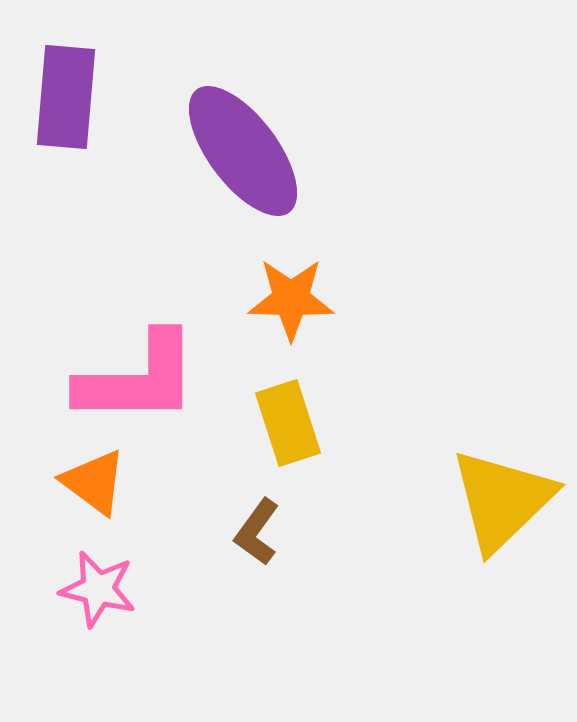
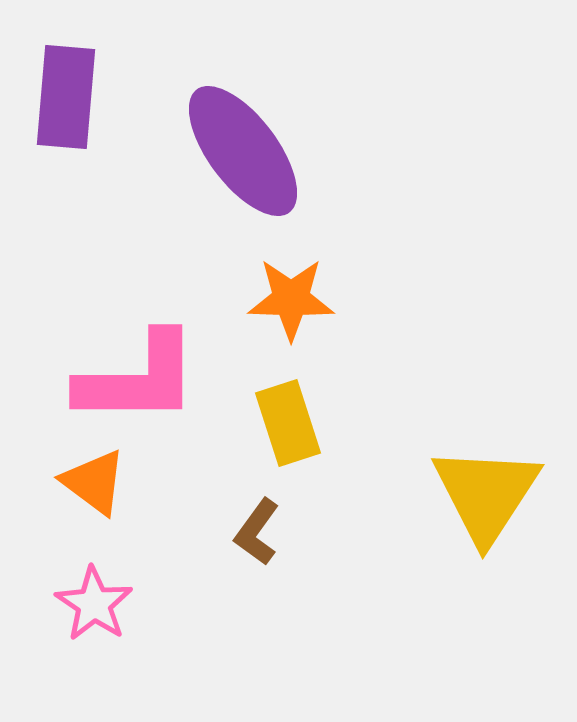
yellow triangle: moved 16 px left, 6 px up; rotated 13 degrees counterclockwise
pink star: moved 4 px left, 15 px down; rotated 20 degrees clockwise
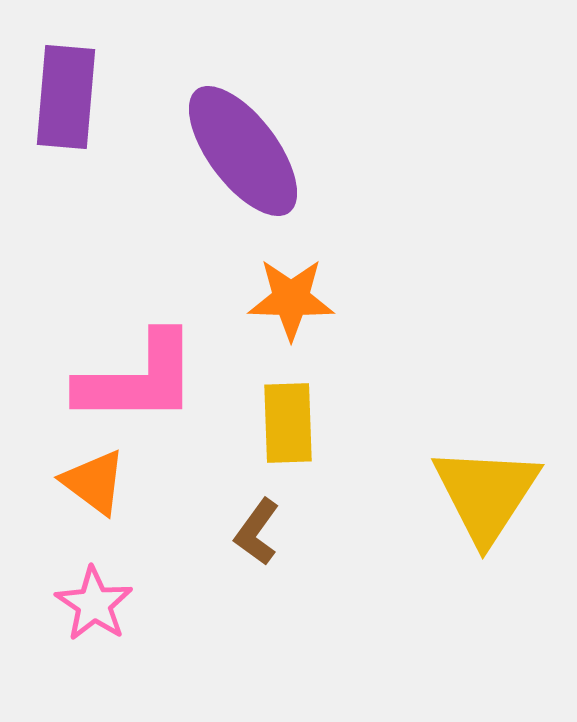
yellow rectangle: rotated 16 degrees clockwise
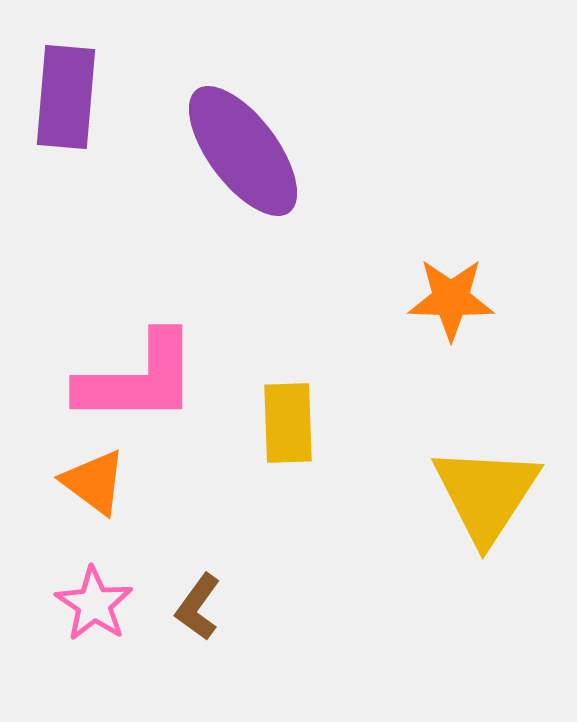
orange star: moved 160 px right
brown L-shape: moved 59 px left, 75 px down
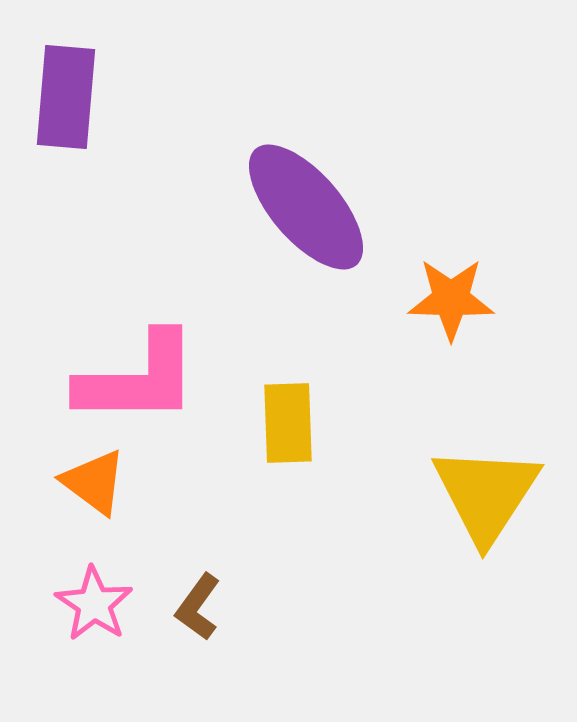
purple ellipse: moved 63 px right, 56 px down; rotated 4 degrees counterclockwise
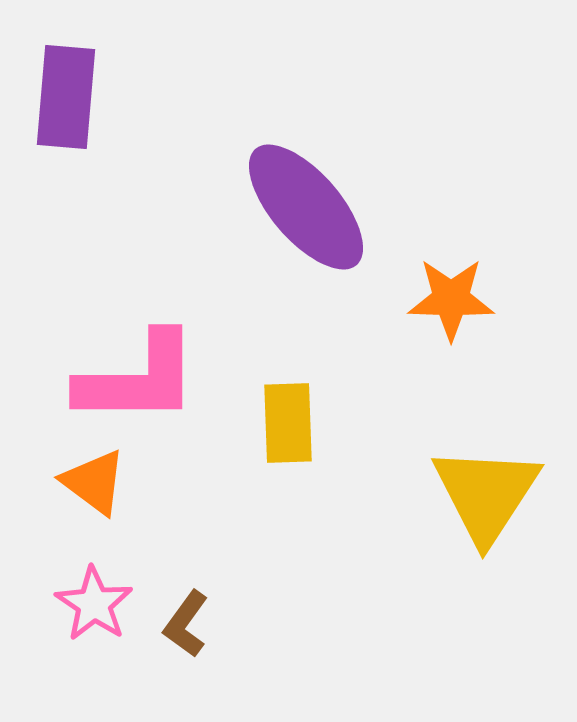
brown L-shape: moved 12 px left, 17 px down
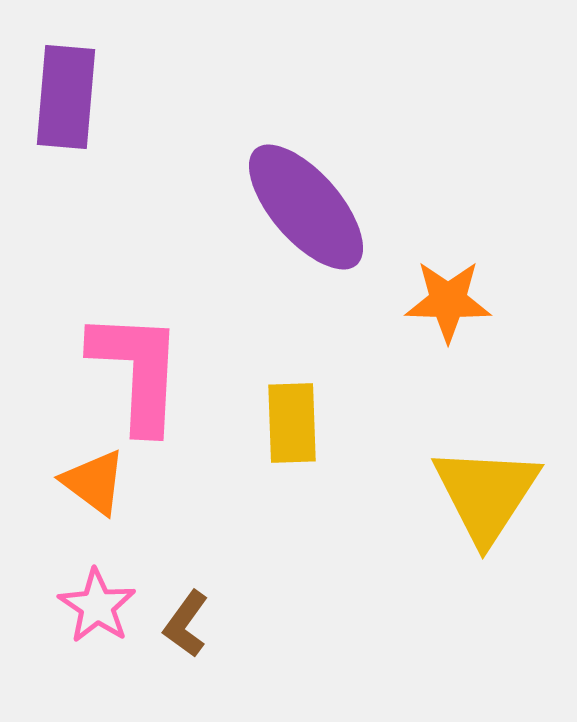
orange star: moved 3 px left, 2 px down
pink L-shape: moved 1 px left, 8 px up; rotated 87 degrees counterclockwise
yellow rectangle: moved 4 px right
pink star: moved 3 px right, 2 px down
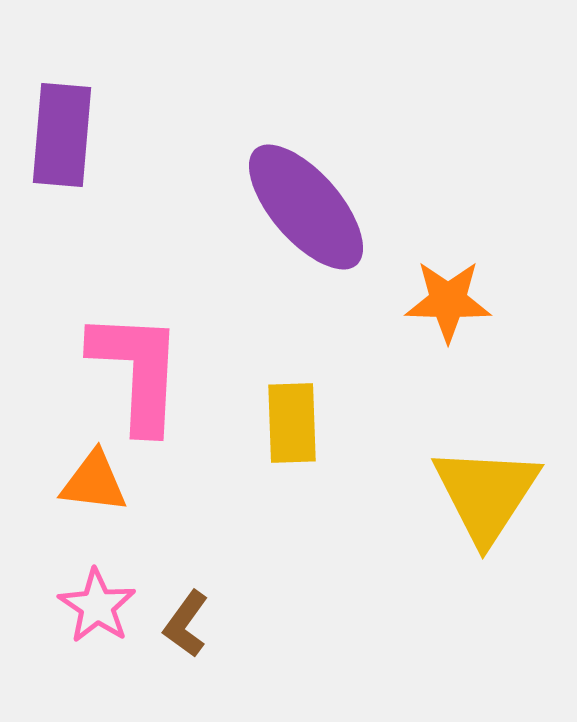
purple rectangle: moved 4 px left, 38 px down
orange triangle: rotated 30 degrees counterclockwise
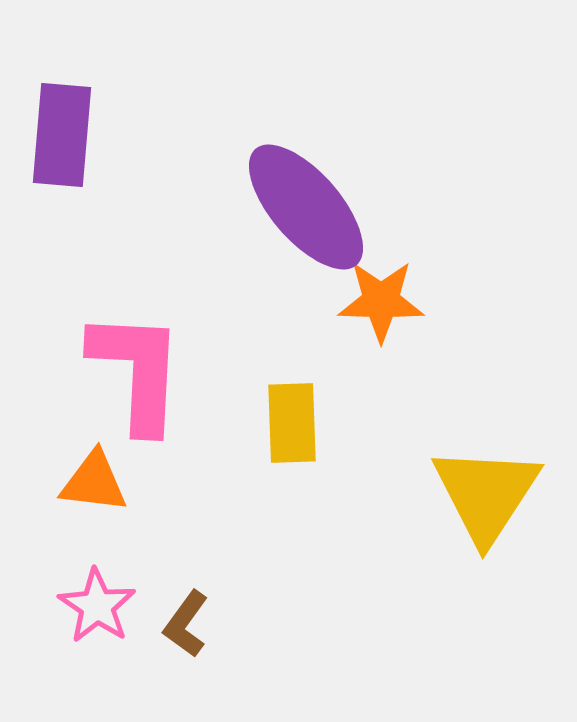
orange star: moved 67 px left
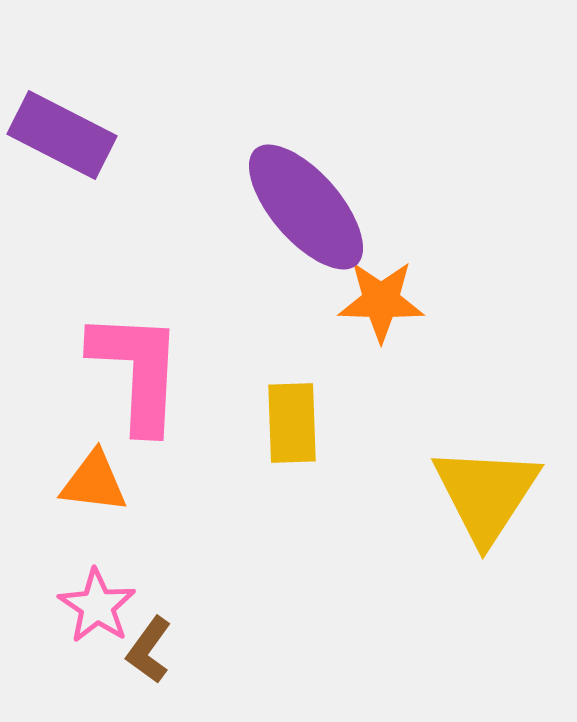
purple rectangle: rotated 68 degrees counterclockwise
brown L-shape: moved 37 px left, 26 px down
